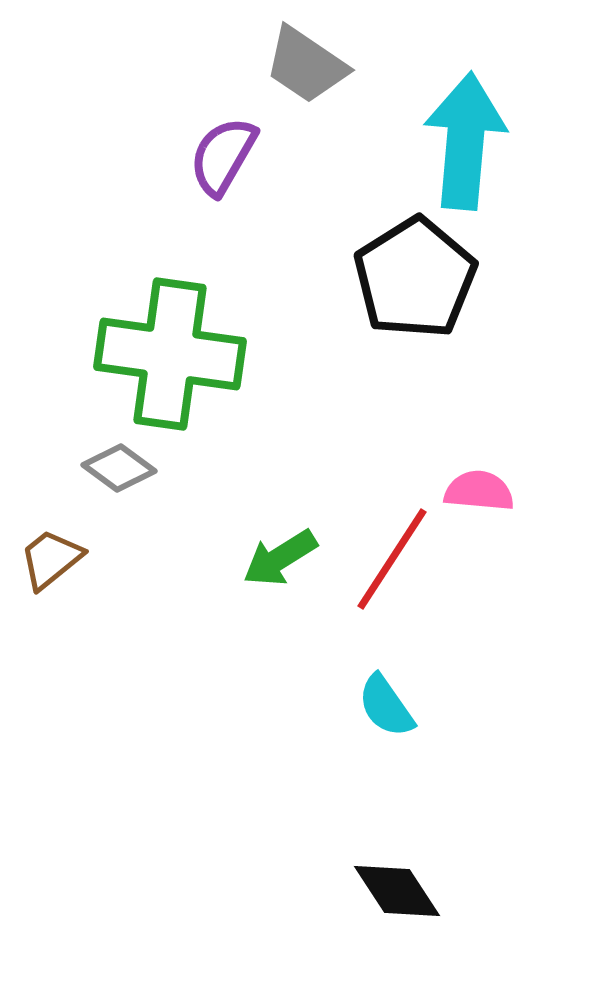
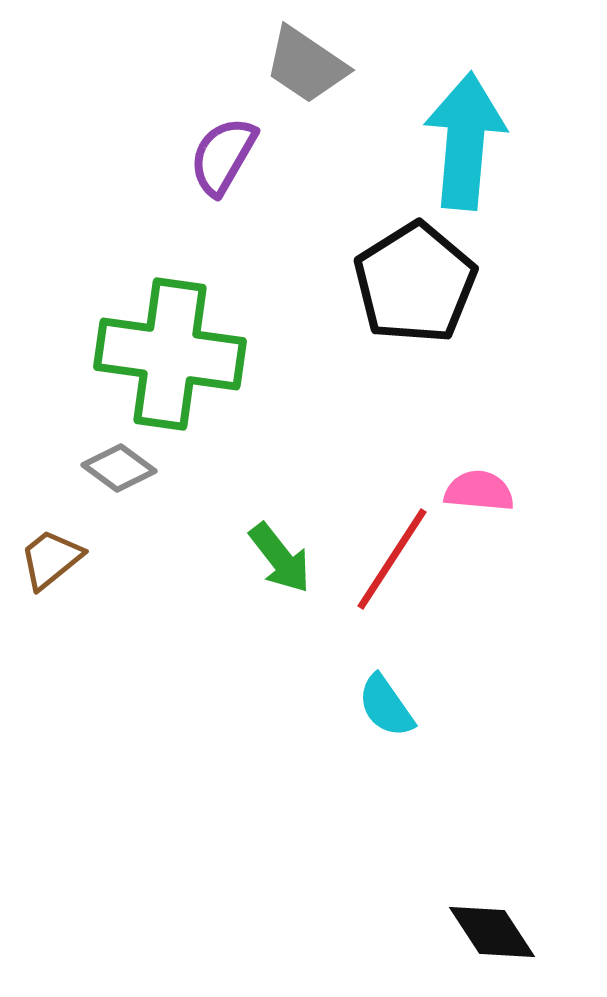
black pentagon: moved 5 px down
green arrow: rotated 96 degrees counterclockwise
black diamond: moved 95 px right, 41 px down
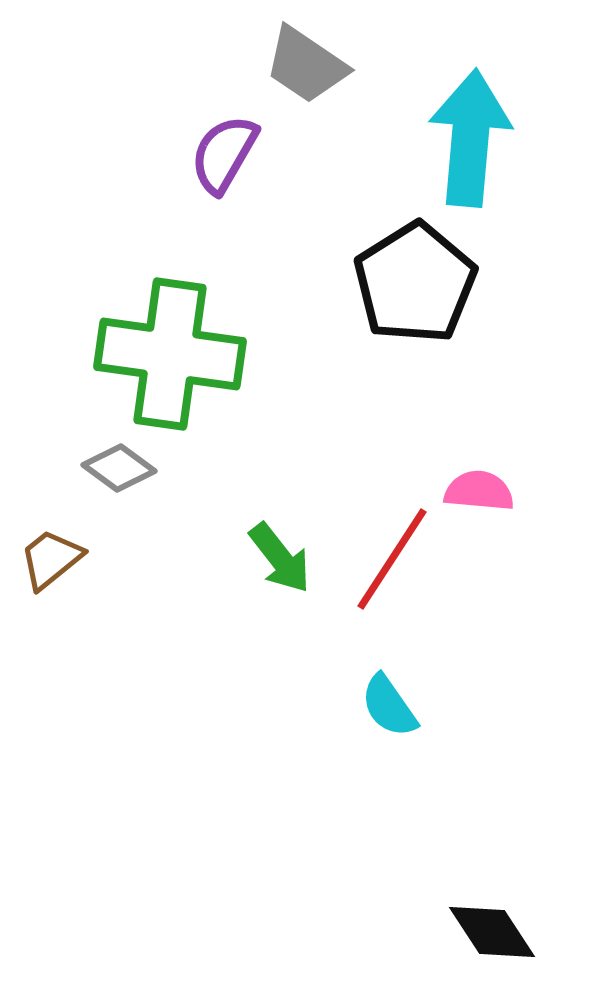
cyan arrow: moved 5 px right, 3 px up
purple semicircle: moved 1 px right, 2 px up
cyan semicircle: moved 3 px right
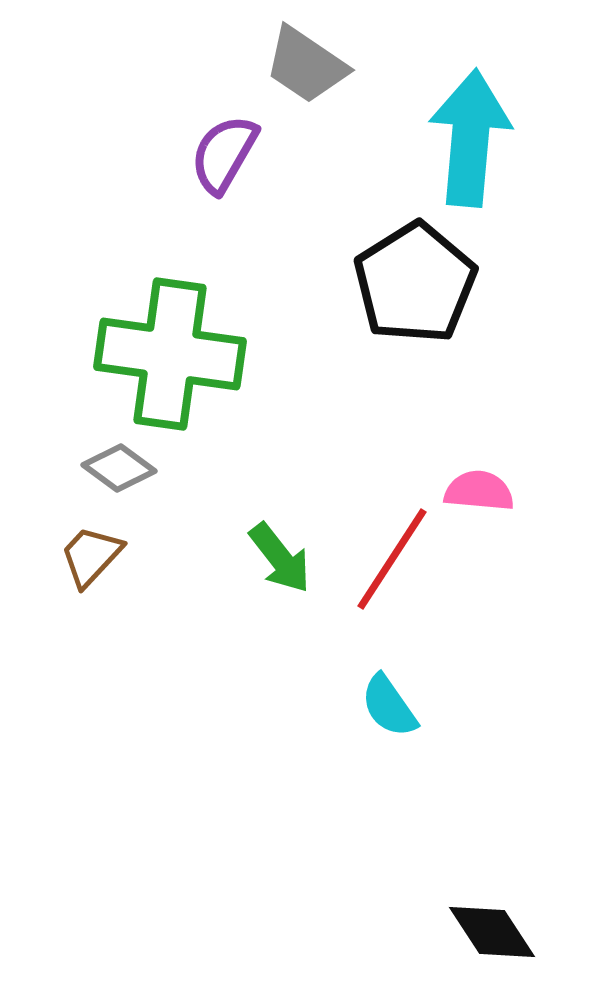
brown trapezoid: moved 40 px right, 3 px up; rotated 8 degrees counterclockwise
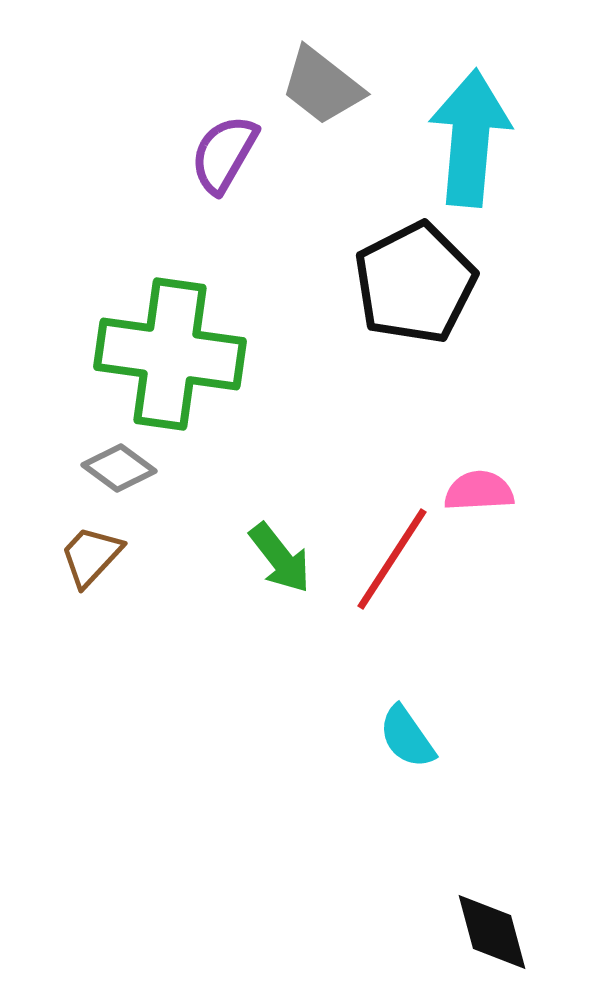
gray trapezoid: moved 16 px right, 21 px down; rotated 4 degrees clockwise
black pentagon: rotated 5 degrees clockwise
pink semicircle: rotated 8 degrees counterclockwise
cyan semicircle: moved 18 px right, 31 px down
black diamond: rotated 18 degrees clockwise
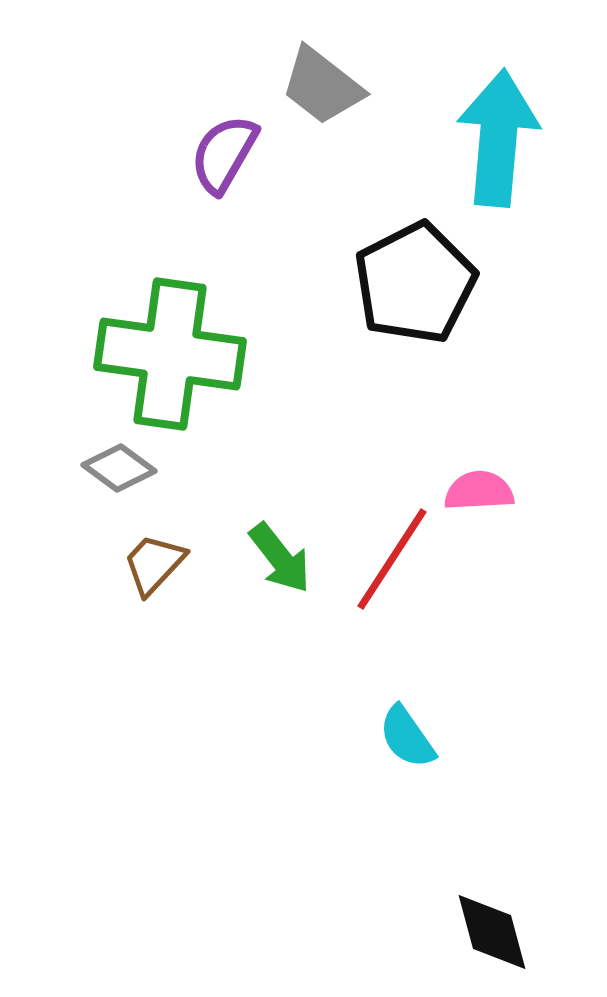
cyan arrow: moved 28 px right
brown trapezoid: moved 63 px right, 8 px down
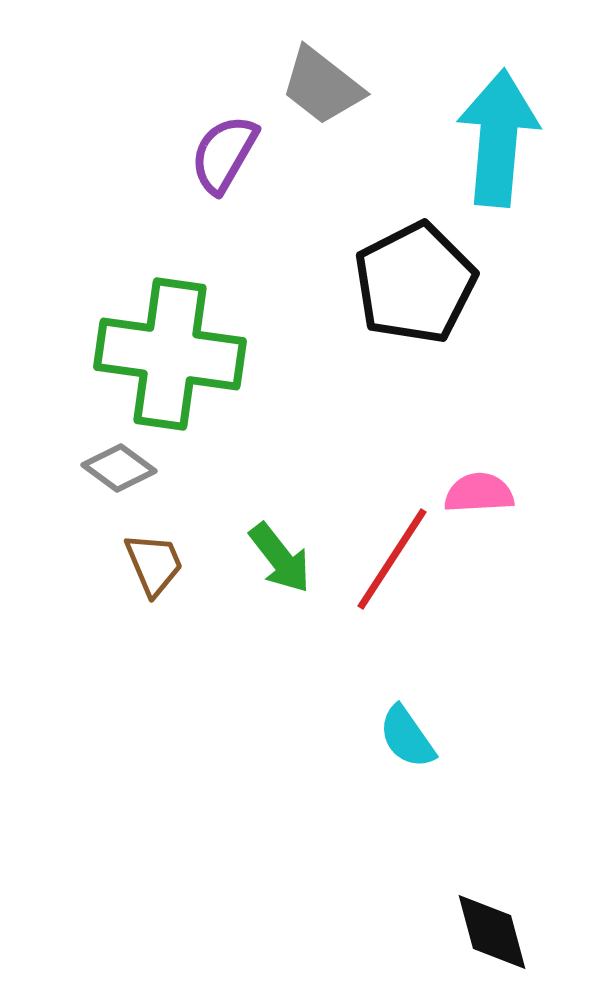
pink semicircle: moved 2 px down
brown trapezoid: rotated 114 degrees clockwise
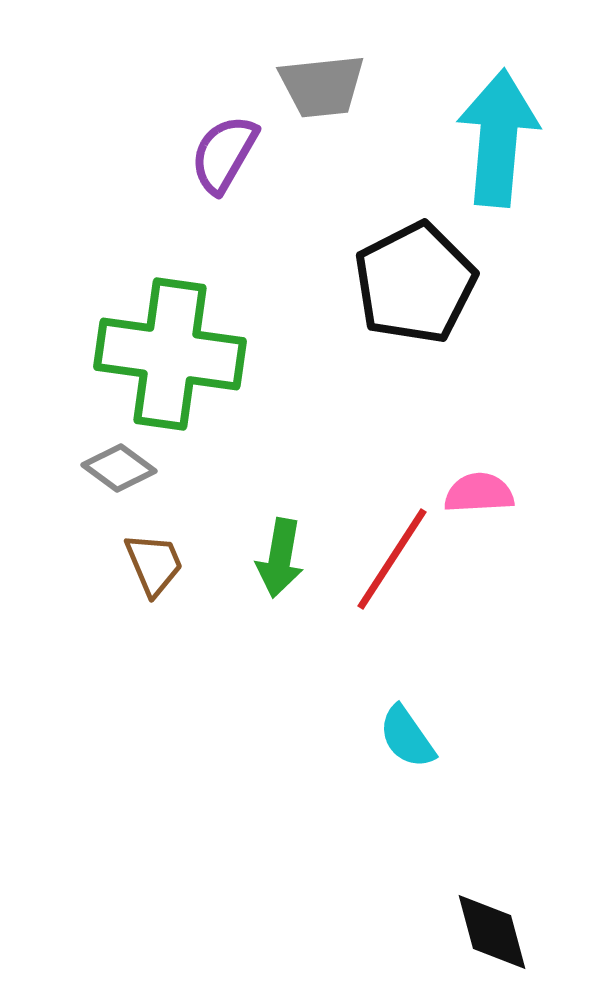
gray trapezoid: rotated 44 degrees counterclockwise
green arrow: rotated 48 degrees clockwise
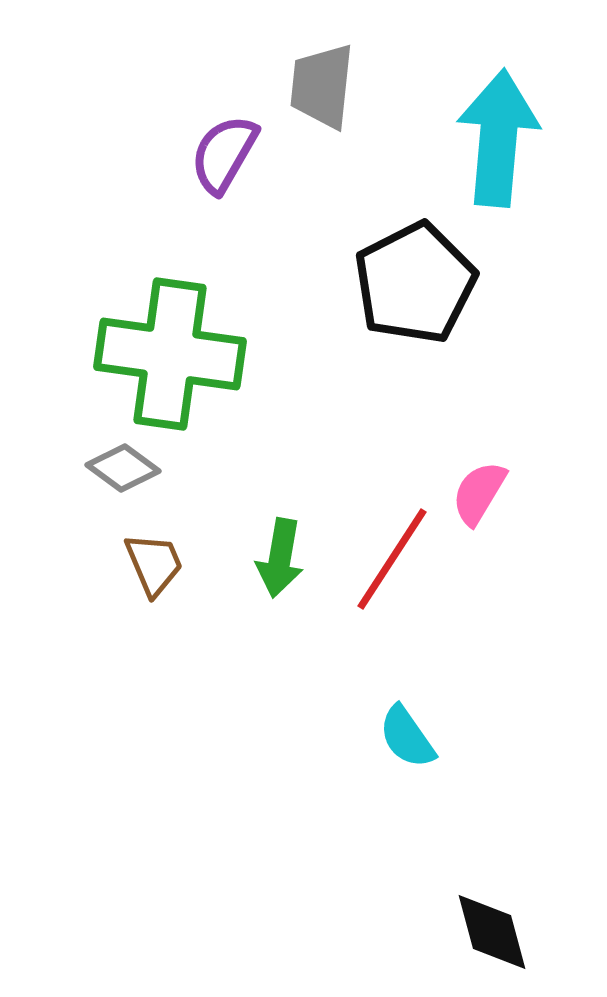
gray trapezoid: rotated 102 degrees clockwise
gray diamond: moved 4 px right
pink semicircle: rotated 56 degrees counterclockwise
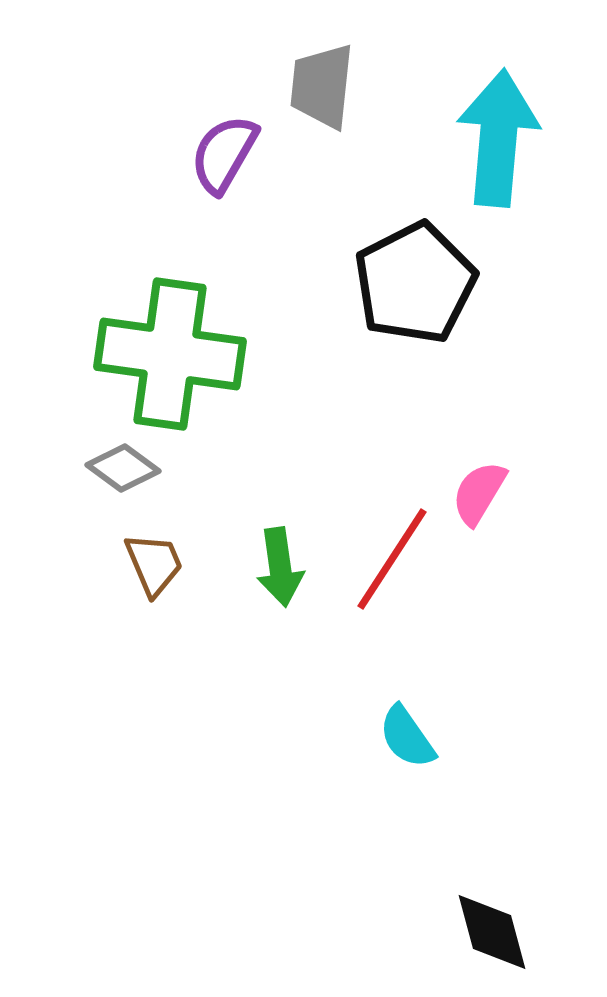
green arrow: moved 9 px down; rotated 18 degrees counterclockwise
